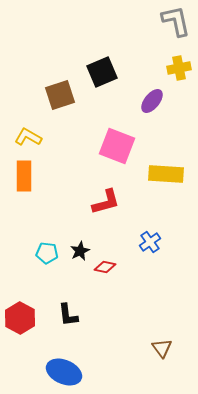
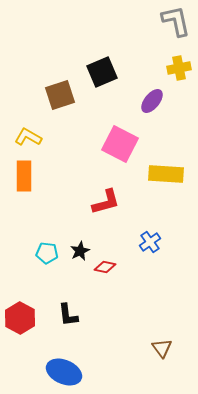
pink square: moved 3 px right, 2 px up; rotated 6 degrees clockwise
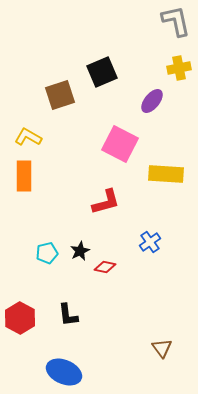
cyan pentagon: rotated 20 degrees counterclockwise
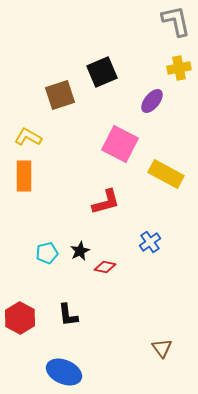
yellow rectangle: rotated 24 degrees clockwise
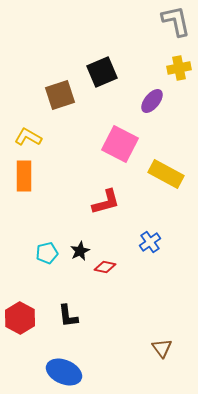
black L-shape: moved 1 px down
